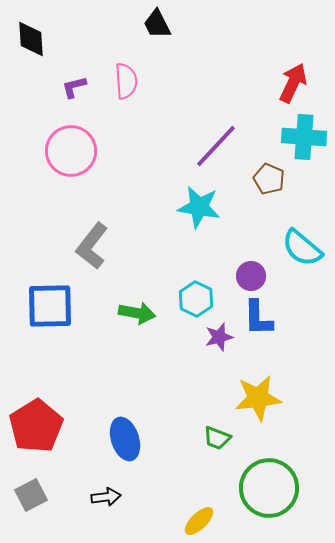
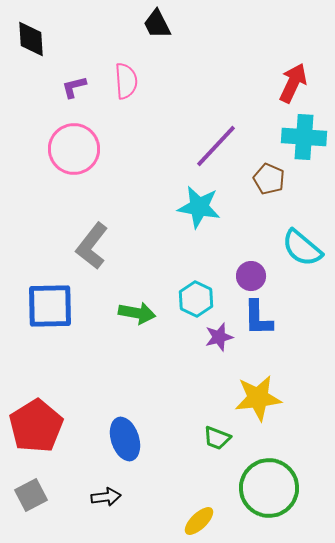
pink circle: moved 3 px right, 2 px up
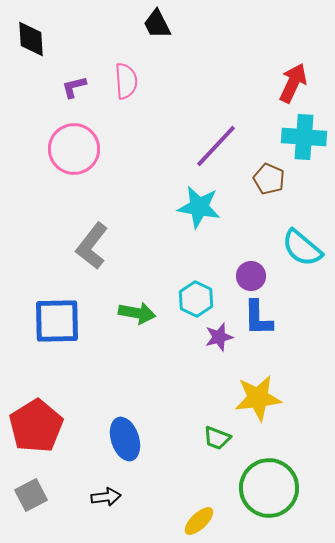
blue square: moved 7 px right, 15 px down
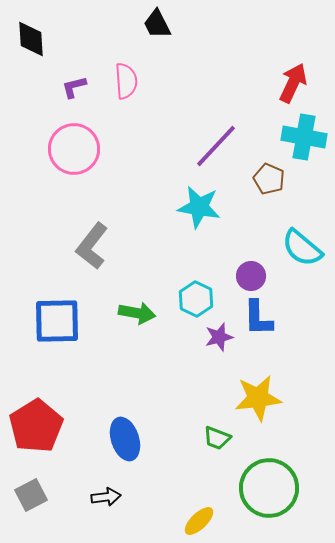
cyan cross: rotated 6 degrees clockwise
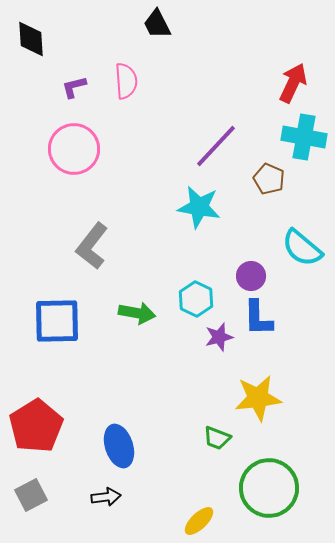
blue ellipse: moved 6 px left, 7 px down
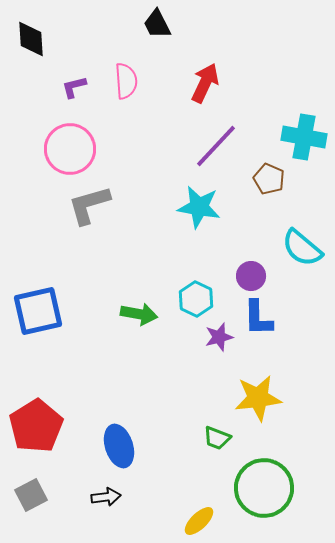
red arrow: moved 88 px left
pink circle: moved 4 px left
gray L-shape: moved 3 px left, 41 px up; rotated 36 degrees clockwise
green arrow: moved 2 px right, 1 px down
blue square: moved 19 px left, 10 px up; rotated 12 degrees counterclockwise
green circle: moved 5 px left
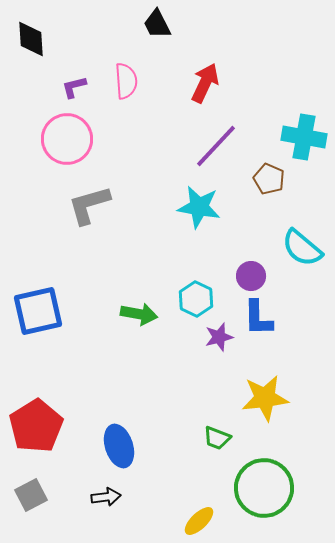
pink circle: moved 3 px left, 10 px up
yellow star: moved 7 px right
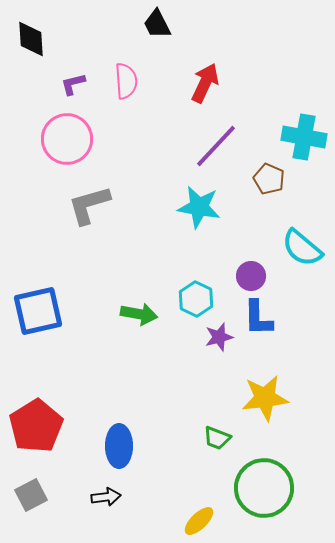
purple L-shape: moved 1 px left, 3 px up
blue ellipse: rotated 18 degrees clockwise
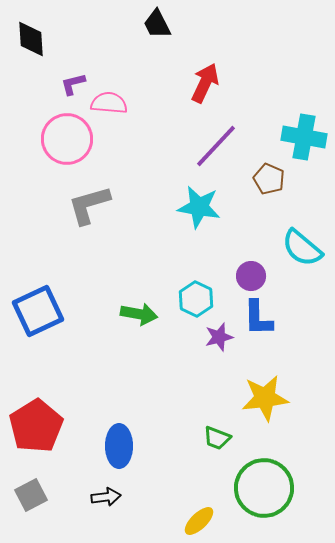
pink semicircle: moved 17 px left, 22 px down; rotated 81 degrees counterclockwise
blue square: rotated 12 degrees counterclockwise
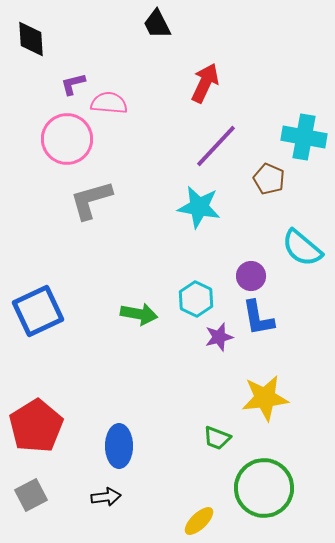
gray L-shape: moved 2 px right, 5 px up
blue L-shape: rotated 9 degrees counterclockwise
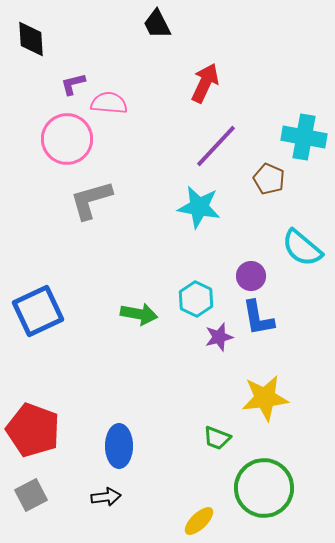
red pentagon: moved 3 px left, 4 px down; rotated 20 degrees counterclockwise
